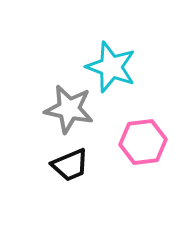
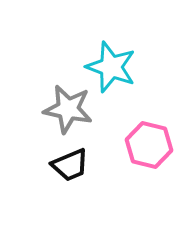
gray star: moved 1 px left
pink hexagon: moved 6 px right, 3 px down; rotated 21 degrees clockwise
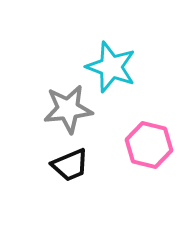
gray star: rotated 18 degrees counterclockwise
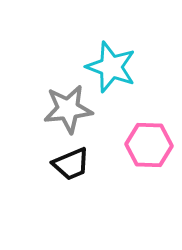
pink hexagon: rotated 12 degrees counterclockwise
black trapezoid: moved 1 px right, 1 px up
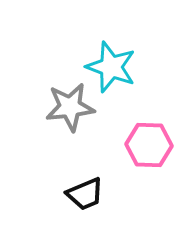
gray star: moved 2 px right, 2 px up
black trapezoid: moved 14 px right, 30 px down
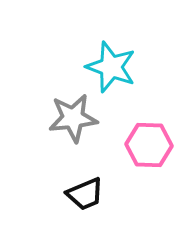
gray star: moved 3 px right, 11 px down
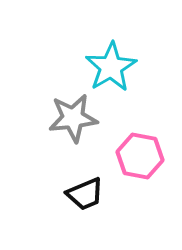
cyan star: rotated 21 degrees clockwise
pink hexagon: moved 9 px left, 11 px down; rotated 9 degrees clockwise
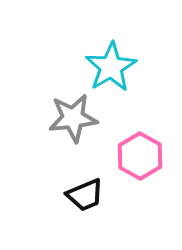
pink hexagon: rotated 18 degrees clockwise
black trapezoid: moved 1 px down
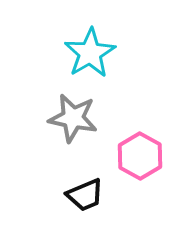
cyan star: moved 21 px left, 14 px up
gray star: rotated 18 degrees clockwise
